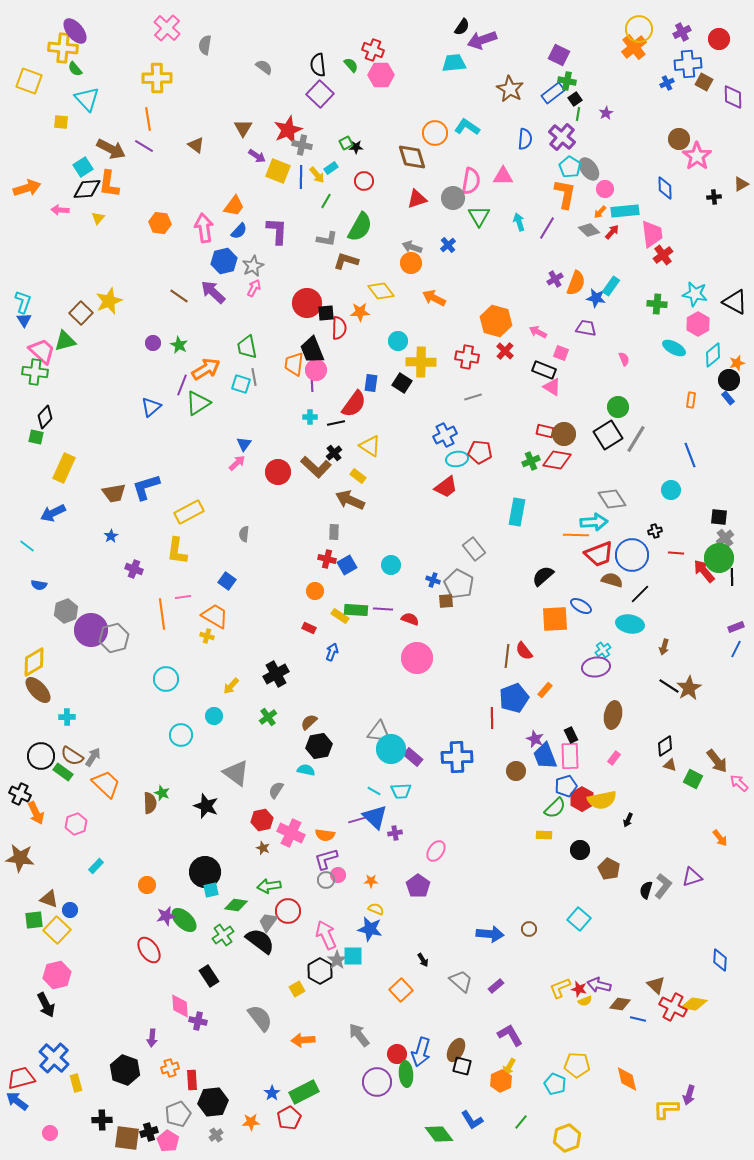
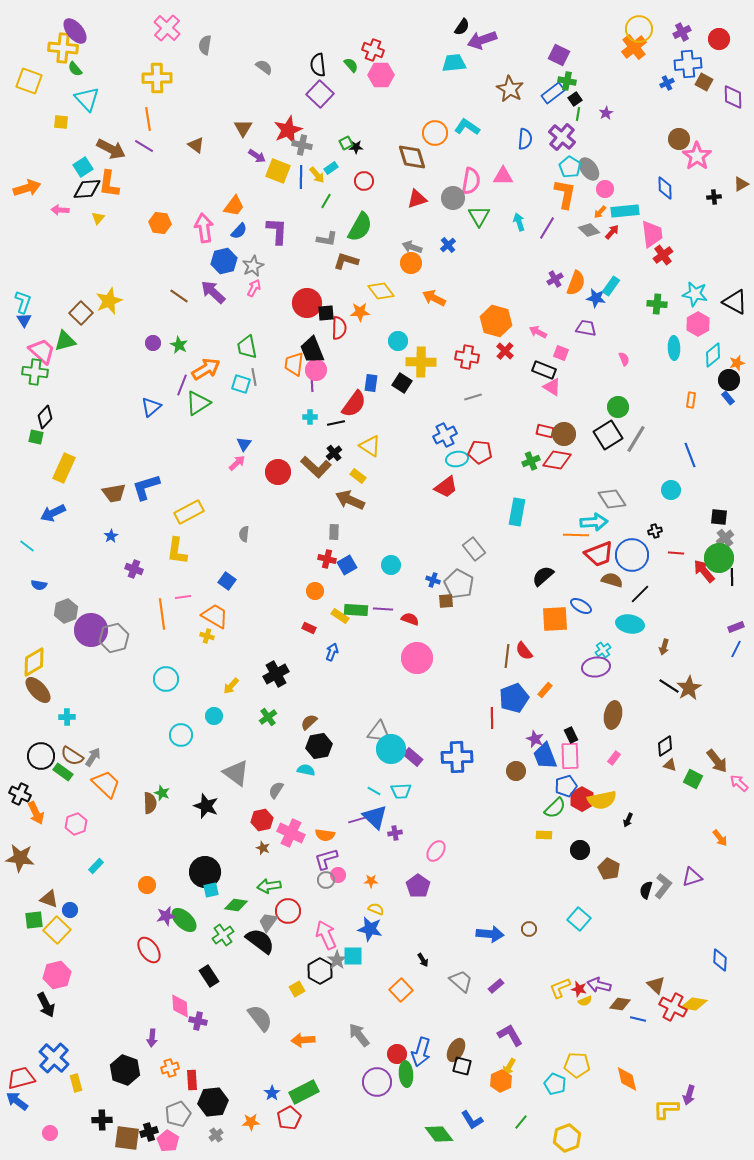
cyan ellipse at (674, 348): rotated 60 degrees clockwise
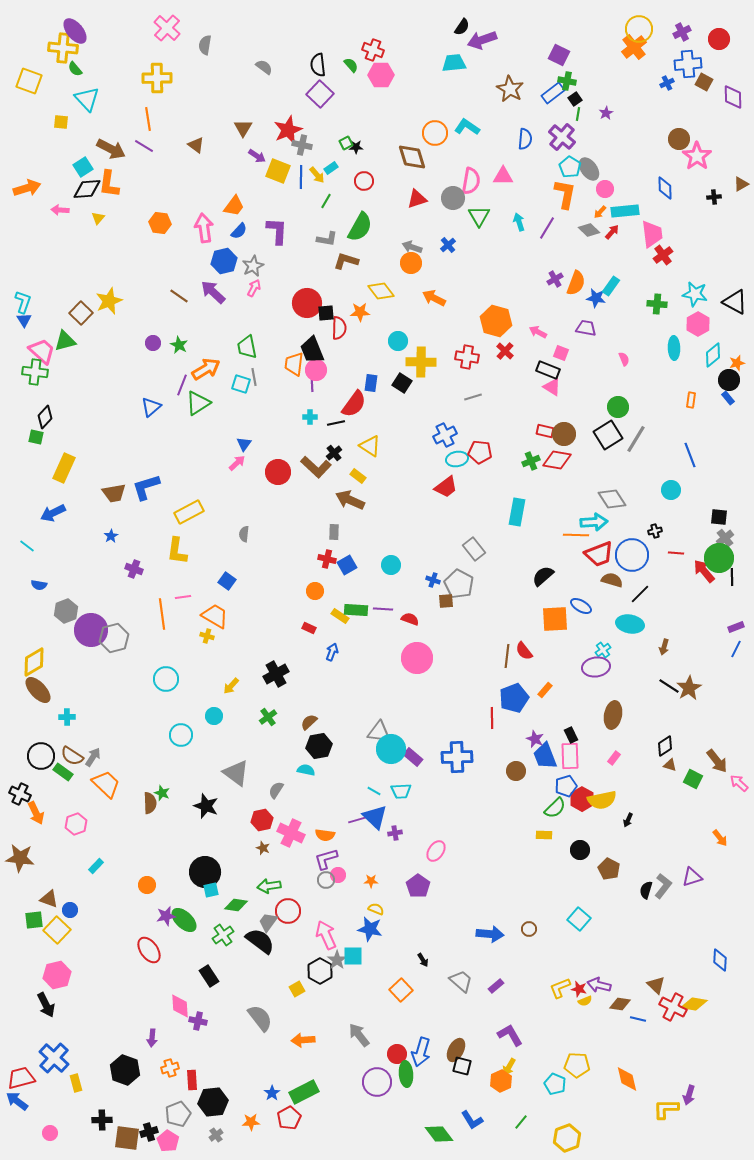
black rectangle at (544, 370): moved 4 px right
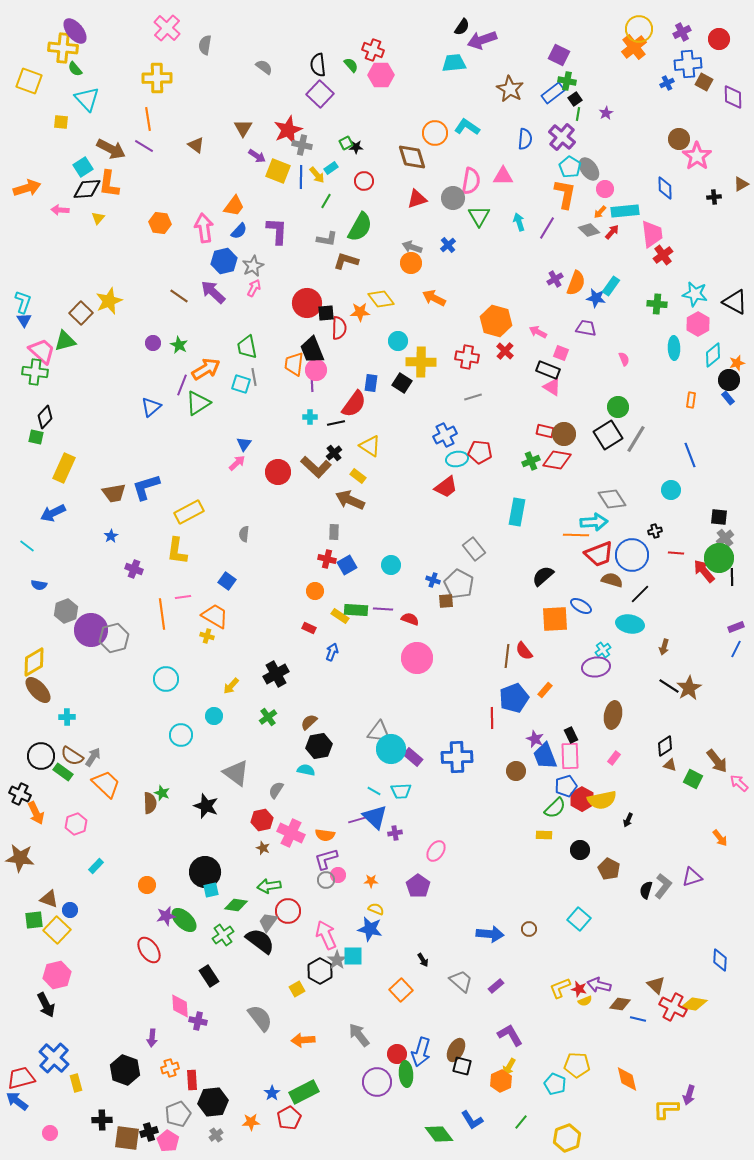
yellow diamond at (381, 291): moved 8 px down
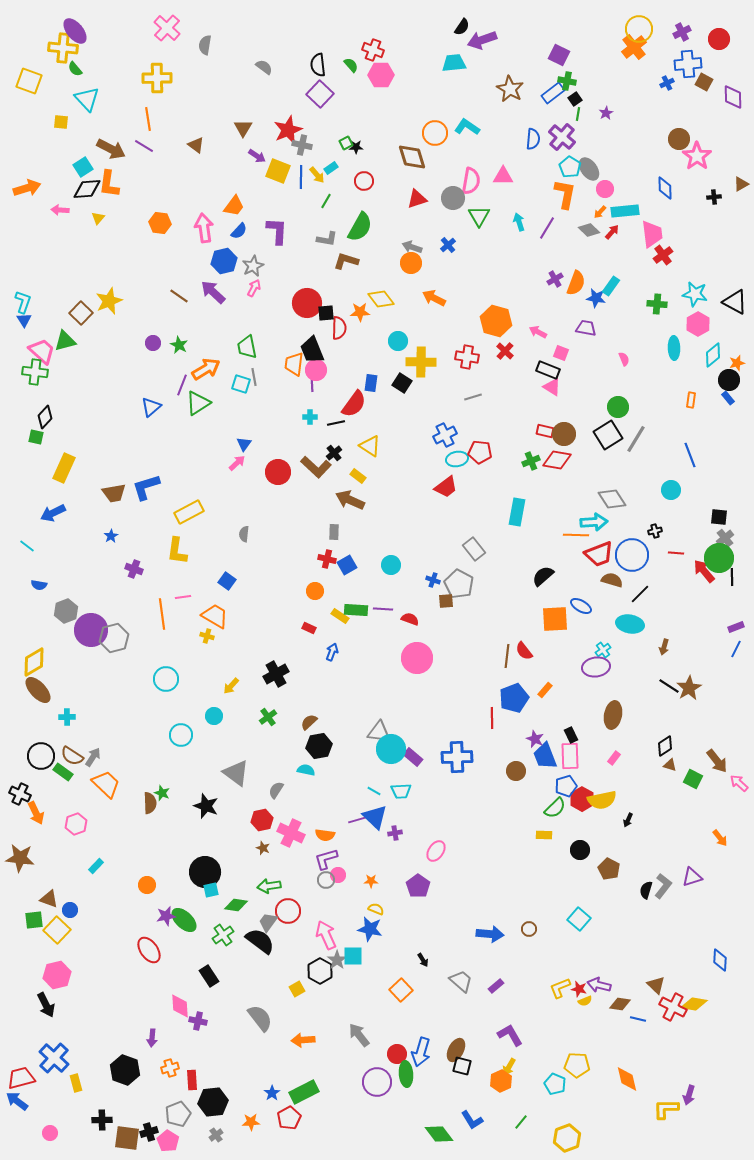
blue semicircle at (525, 139): moved 8 px right
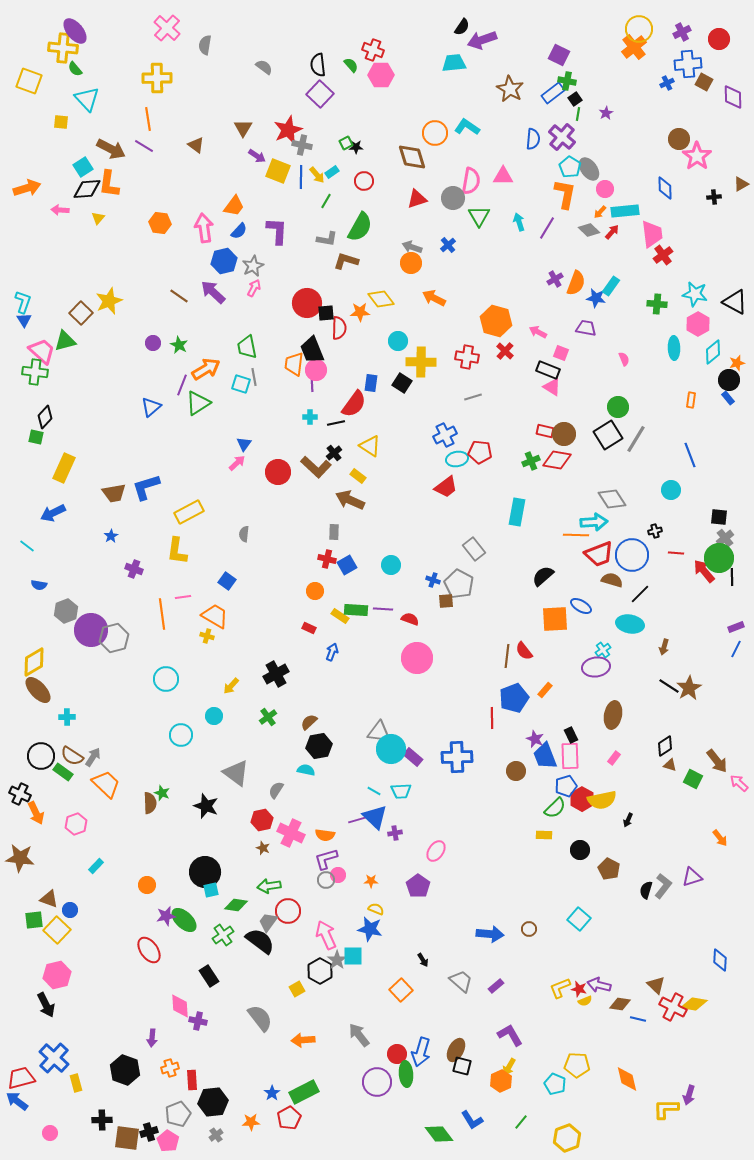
cyan rectangle at (331, 168): moved 1 px right, 4 px down
cyan diamond at (713, 355): moved 3 px up
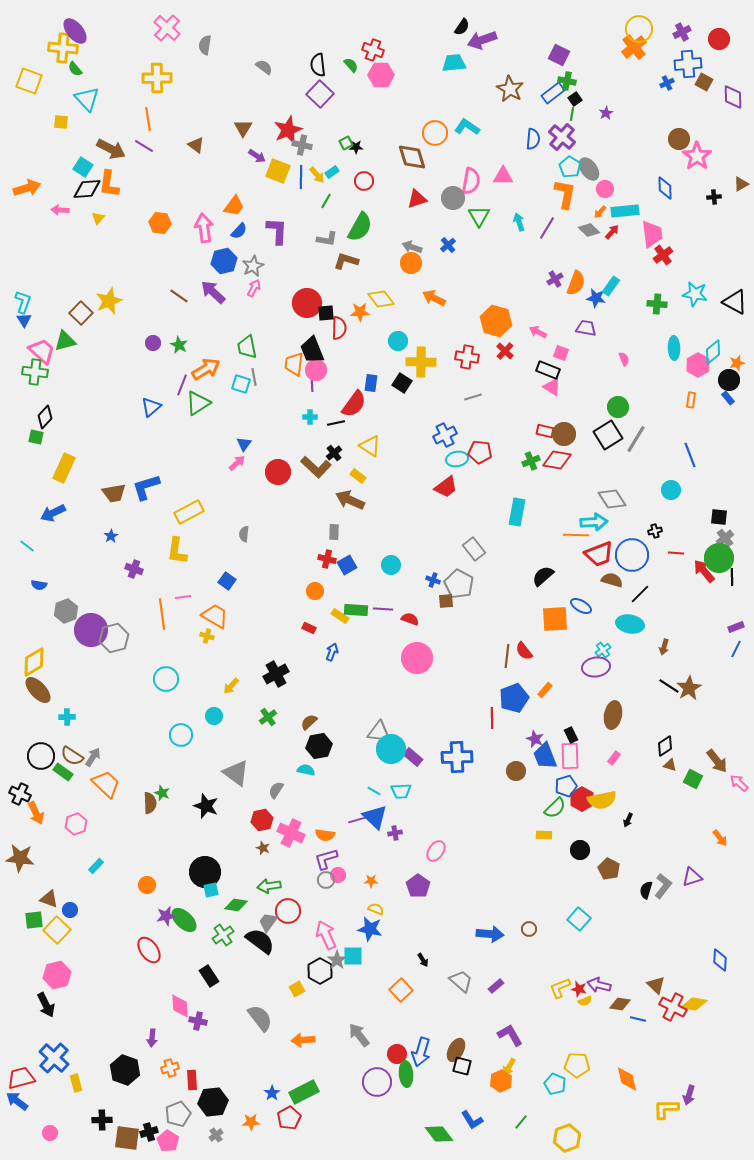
green line at (578, 114): moved 6 px left
cyan square at (83, 167): rotated 24 degrees counterclockwise
pink hexagon at (698, 324): moved 41 px down
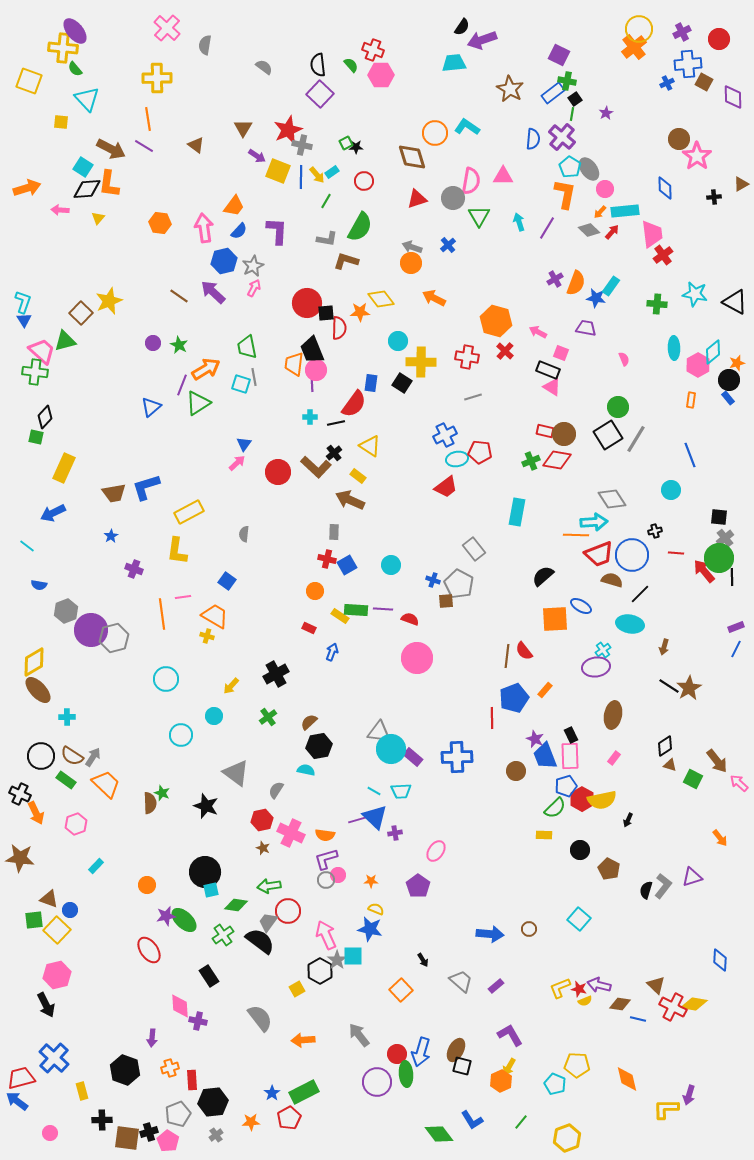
green rectangle at (63, 772): moved 3 px right, 8 px down
yellow rectangle at (76, 1083): moved 6 px right, 8 px down
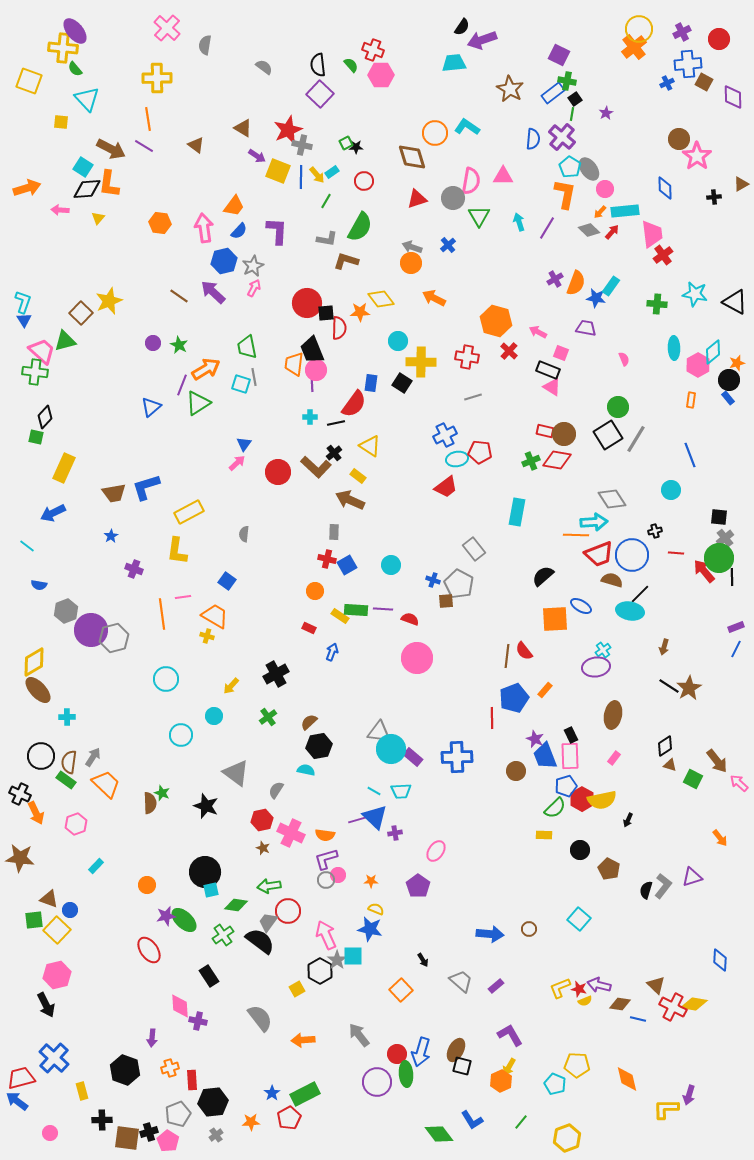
brown triangle at (243, 128): rotated 30 degrees counterclockwise
red cross at (505, 351): moved 4 px right
cyan ellipse at (630, 624): moved 13 px up
brown semicircle at (72, 756): moved 3 px left, 6 px down; rotated 65 degrees clockwise
green rectangle at (304, 1092): moved 1 px right, 2 px down
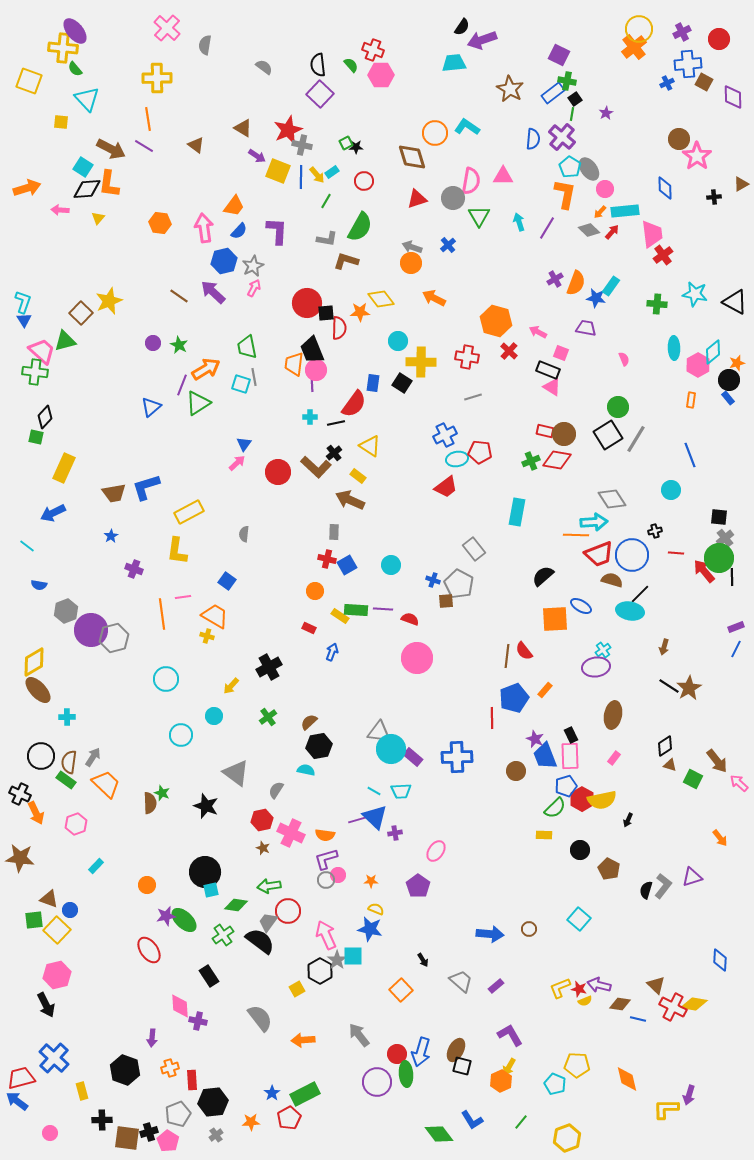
blue rectangle at (371, 383): moved 2 px right
black cross at (276, 674): moved 7 px left, 7 px up
